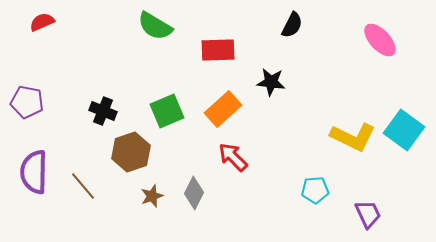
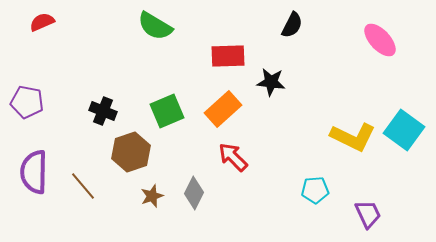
red rectangle: moved 10 px right, 6 px down
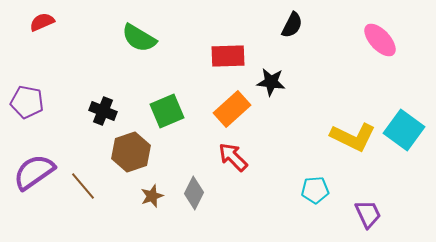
green semicircle: moved 16 px left, 12 px down
orange rectangle: moved 9 px right
purple semicircle: rotated 54 degrees clockwise
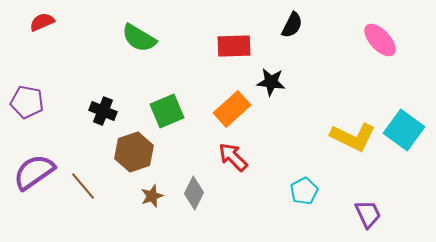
red rectangle: moved 6 px right, 10 px up
brown hexagon: moved 3 px right
cyan pentagon: moved 11 px left, 1 px down; rotated 24 degrees counterclockwise
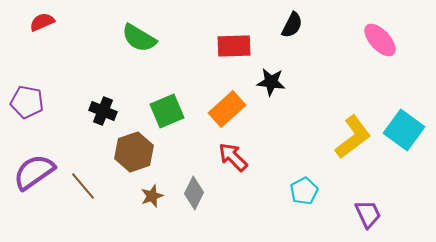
orange rectangle: moved 5 px left
yellow L-shape: rotated 63 degrees counterclockwise
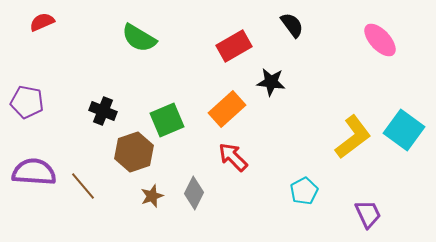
black semicircle: rotated 64 degrees counterclockwise
red rectangle: rotated 28 degrees counterclockwise
green square: moved 9 px down
purple semicircle: rotated 39 degrees clockwise
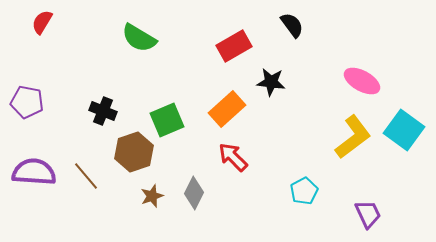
red semicircle: rotated 35 degrees counterclockwise
pink ellipse: moved 18 px left, 41 px down; rotated 18 degrees counterclockwise
brown line: moved 3 px right, 10 px up
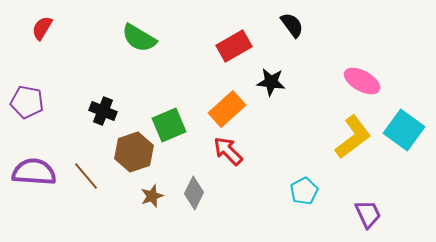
red semicircle: moved 6 px down
green square: moved 2 px right, 5 px down
red arrow: moved 5 px left, 6 px up
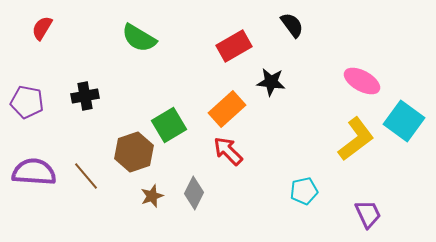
black cross: moved 18 px left, 15 px up; rotated 32 degrees counterclockwise
green square: rotated 8 degrees counterclockwise
cyan square: moved 9 px up
yellow L-shape: moved 3 px right, 2 px down
cyan pentagon: rotated 16 degrees clockwise
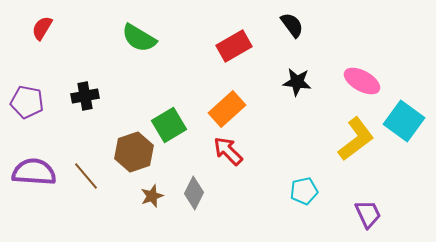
black star: moved 26 px right
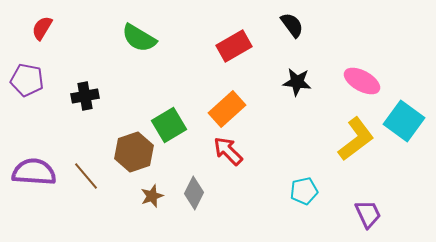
purple pentagon: moved 22 px up
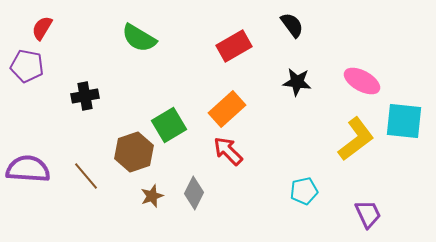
purple pentagon: moved 14 px up
cyan square: rotated 30 degrees counterclockwise
purple semicircle: moved 6 px left, 3 px up
